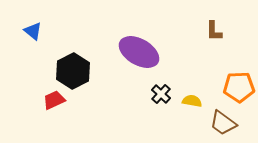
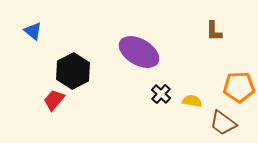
red trapezoid: rotated 25 degrees counterclockwise
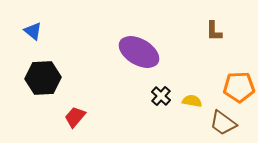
black hexagon: moved 30 px left, 7 px down; rotated 24 degrees clockwise
black cross: moved 2 px down
red trapezoid: moved 21 px right, 17 px down
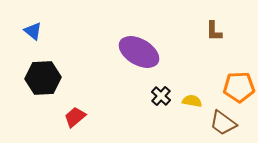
red trapezoid: rotated 10 degrees clockwise
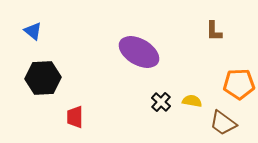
orange pentagon: moved 3 px up
black cross: moved 6 px down
red trapezoid: rotated 50 degrees counterclockwise
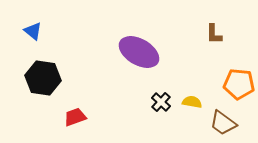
brown L-shape: moved 3 px down
black hexagon: rotated 12 degrees clockwise
orange pentagon: rotated 8 degrees clockwise
yellow semicircle: moved 1 px down
red trapezoid: rotated 70 degrees clockwise
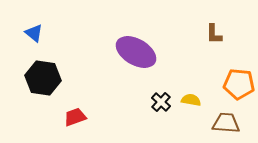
blue triangle: moved 1 px right, 2 px down
purple ellipse: moved 3 px left
yellow semicircle: moved 1 px left, 2 px up
brown trapezoid: moved 3 px right; rotated 148 degrees clockwise
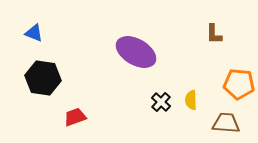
blue triangle: rotated 18 degrees counterclockwise
yellow semicircle: rotated 102 degrees counterclockwise
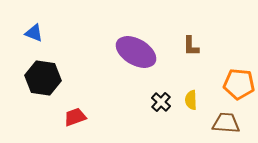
brown L-shape: moved 23 px left, 12 px down
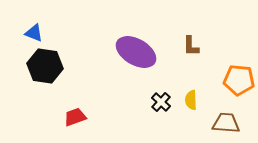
black hexagon: moved 2 px right, 12 px up
orange pentagon: moved 4 px up
